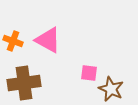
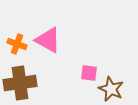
orange cross: moved 4 px right, 3 px down
brown cross: moved 4 px left
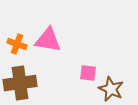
pink triangle: rotated 20 degrees counterclockwise
pink square: moved 1 px left
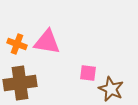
pink triangle: moved 1 px left, 2 px down
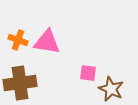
orange cross: moved 1 px right, 4 px up
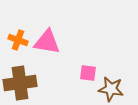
brown star: rotated 15 degrees counterclockwise
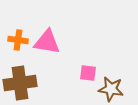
orange cross: rotated 12 degrees counterclockwise
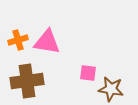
orange cross: rotated 24 degrees counterclockwise
brown cross: moved 7 px right, 2 px up
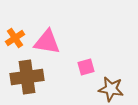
orange cross: moved 3 px left, 2 px up; rotated 18 degrees counterclockwise
pink square: moved 2 px left, 6 px up; rotated 24 degrees counterclockwise
brown cross: moved 4 px up
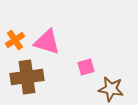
orange cross: moved 2 px down
pink triangle: rotated 8 degrees clockwise
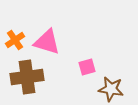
pink square: moved 1 px right
